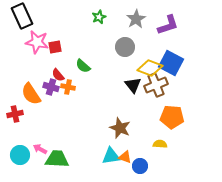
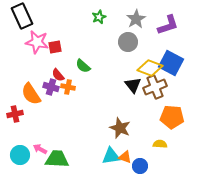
gray circle: moved 3 px right, 5 px up
brown cross: moved 1 px left, 2 px down
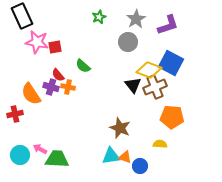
yellow diamond: moved 1 px left, 2 px down
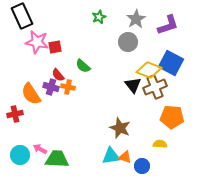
blue circle: moved 2 px right
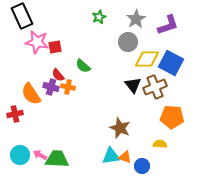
yellow diamond: moved 2 px left, 11 px up; rotated 20 degrees counterclockwise
pink arrow: moved 6 px down
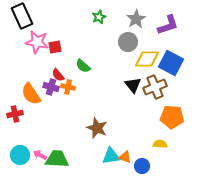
brown star: moved 23 px left
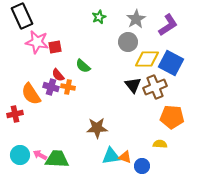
purple L-shape: rotated 15 degrees counterclockwise
brown star: rotated 25 degrees counterclockwise
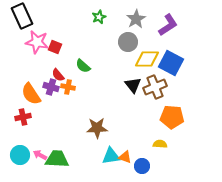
red square: rotated 32 degrees clockwise
red cross: moved 8 px right, 3 px down
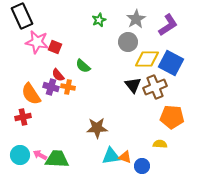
green star: moved 3 px down
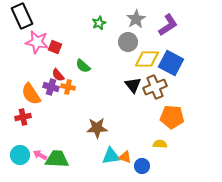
green star: moved 3 px down
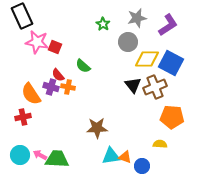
gray star: moved 1 px right, 1 px up; rotated 18 degrees clockwise
green star: moved 4 px right, 1 px down; rotated 16 degrees counterclockwise
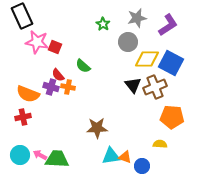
orange semicircle: moved 3 px left; rotated 35 degrees counterclockwise
